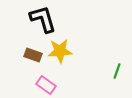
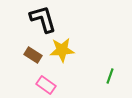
yellow star: moved 2 px right, 1 px up
brown rectangle: rotated 12 degrees clockwise
green line: moved 7 px left, 5 px down
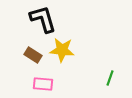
yellow star: rotated 10 degrees clockwise
green line: moved 2 px down
pink rectangle: moved 3 px left, 1 px up; rotated 30 degrees counterclockwise
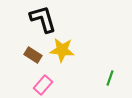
pink rectangle: moved 1 px down; rotated 54 degrees counterclockwise
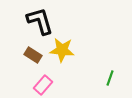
black L-shape: moved 3 px left, 2 px down
